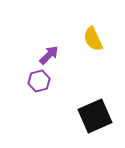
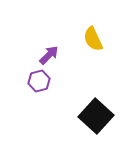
black square: moved 1 px right; rotated 24 degrees counterclockwise
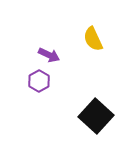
purple arrow: rotated 70 degrees clockwise
purple hexagon: rotated 15 degrees counterclockwise
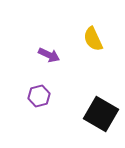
purple hexagon: moved 15 px down; rotated 15 degrees clockwise
black square: moved 5 px right, 2 px up; rotated 12 degrees counterclockwise
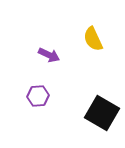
purple hexagon: moved 1 px left; rotated 10 degrees clockwise
black square: moved 1 px right, 1 px up
